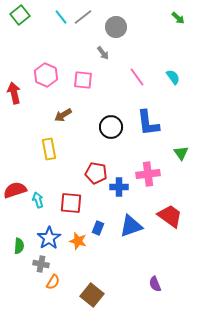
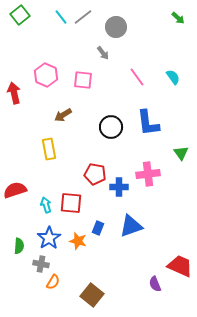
red pentagon: moved 1 px left, 1 px down
cyan arrow: moved 8 px right, 5 px down
red trapezoid: moved 10 px right, 50 px down; rotated 12 degrees counterclockwise
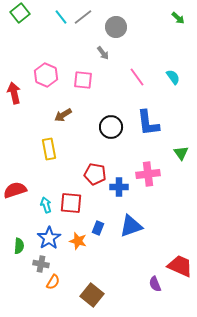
green square: moved 2 px up
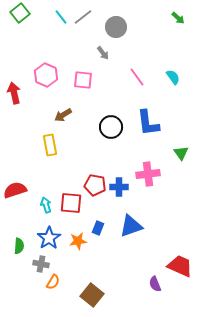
yellow rectangle: moved 1 px right, 4 px up
red pentagon: moved 11 px down
orange star: rotated 24 degrees counterclockwise
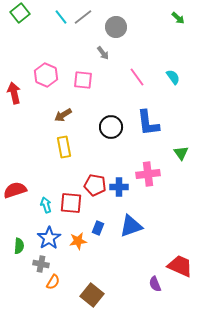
yellow rectangle: moved 14 px right, 2 px down
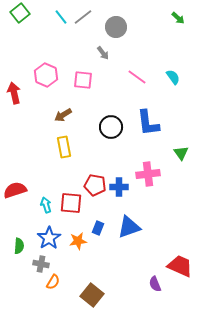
pink line: rotated 18 degrees counterclockwise
blue triangle: moved 2 px left, 1 px down
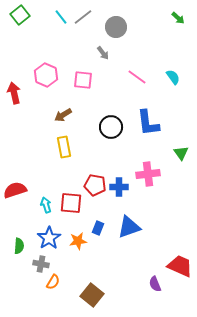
green square: moved 2 px down
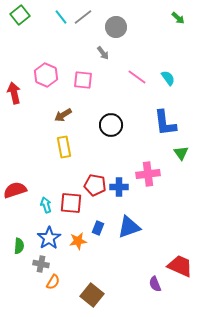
cyan semicircle: moved 5 px left, 1 px down
blue L-shape: moved 17 px right
black circle: moved 2 px up
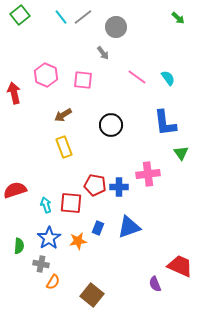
yellow rectangle: rotated 10 degrees counterclockwise
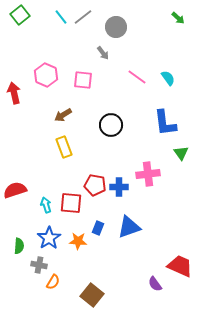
orange star: rotated 12 degrees clockwise
gray cross: moved 2 px left, 1 px down
purple semicircle: rotated 14 degrees counterclockwise
